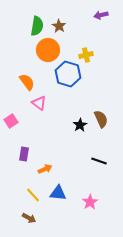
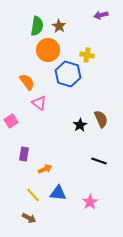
yellow cross: moved 1 px right; rotated 24 degrees clockwise
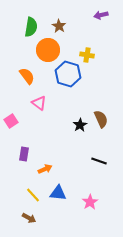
green semicircle: moved 6 px left, 1 px down
orange semicircle: moved 6 px up
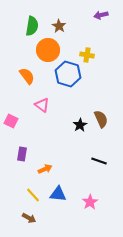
green semicircle: moved 1 px right, 1 px up
pink triangle: moved 3 px right, 2 px down
pink square: rotated 32 degrees counterclockwise
purple rectangle: moved 2 px left
blue triangle: moved 1 px down
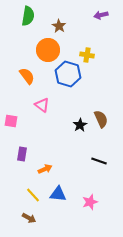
green semicircle: moved 4 px left, 10 px up
pink square: rotated 16 degrees counterclockwise
pink star: rotated 14 degrees clockwise
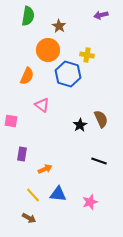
orange semicircle: rotated 60 degrees clockwise
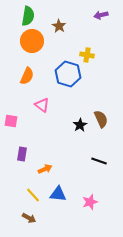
orange circle: moved 16 px left, 9 px up
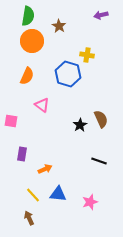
brown arrow: rotated 144 degrees counterclockwise
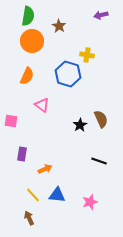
blue triangle: moved 1 px left, 1 px down
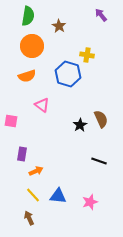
purple arrow: rotated 64 degrees clockwise
orange circle: moved 5 px down
orange semicircle: rotated 48 degrees clockwise
orange arrow: moved 9 px left, 2 px down
blue triangle: moved 1 px right, 1 px down
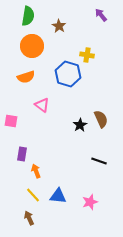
orange semicircle: moved 1 px left, 1 px down
orange arrow: rotated 88 degrees counterclockwise
